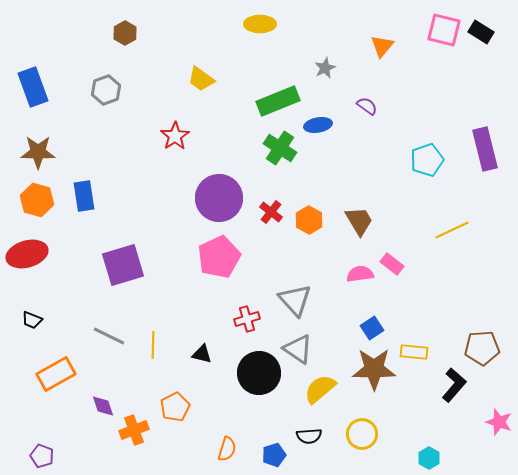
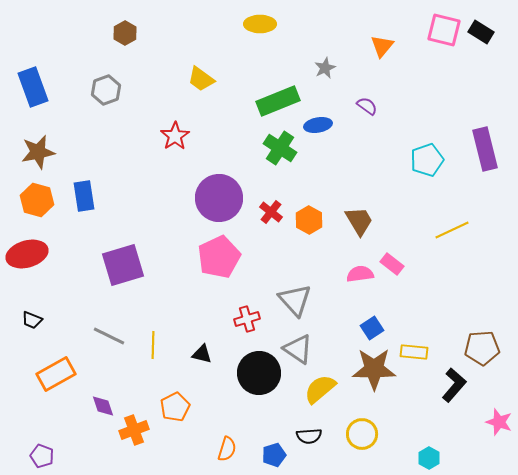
brown star at (38, 152): rotated 12 degrees counterclockwise
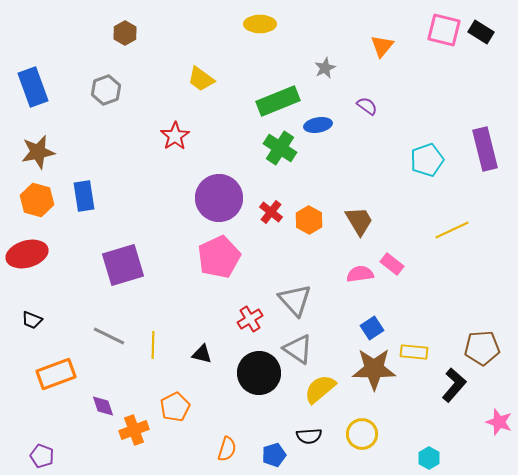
red cross at (247, 319): moved 3 px right; rotated 15 degrees counterclockwise
orange rectangle at (56, 374): rotated 9 degrees clockwise
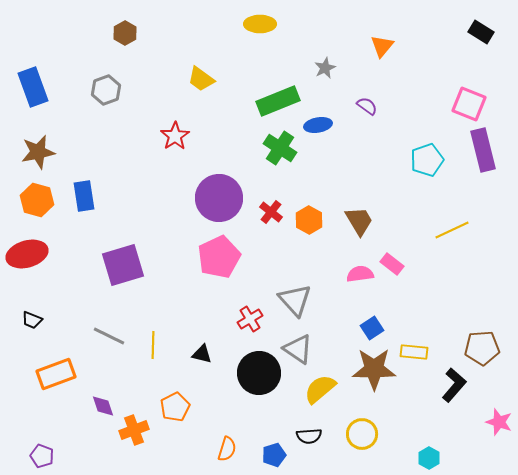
pink square at (444, 30): moved 25 px right, 74 px down; rotated 8 degrees clockwise
purple rectangle at (485, 149): moved 2 px left, 1 px down
